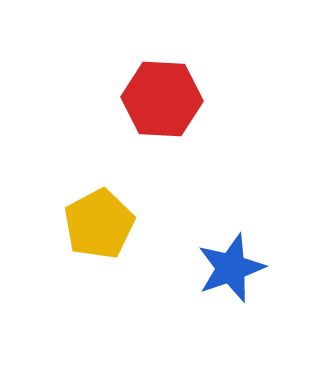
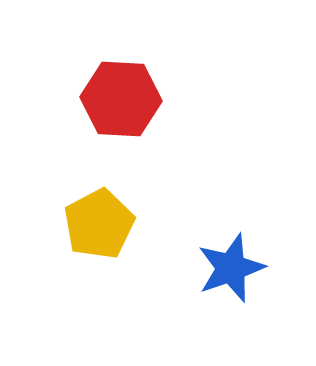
red hexagon: moved 41 px left
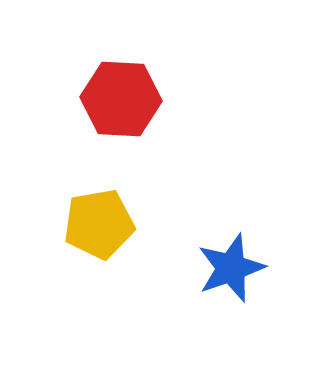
yellow pentagon: rotated 18 degrees clockwise
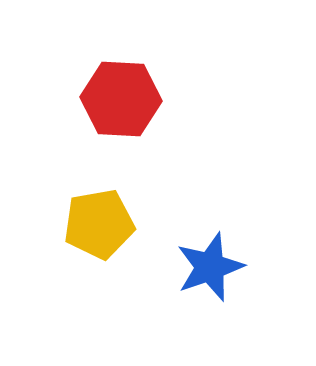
blue star: moved 21 px left, 1 px up
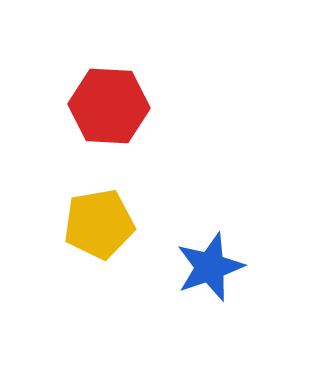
red hexagon: moved 12 px left, 7 px down
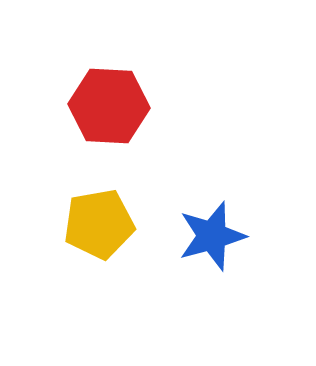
blue star: moved 2 px right, 31 px up; rotated 4 degrees clockwise
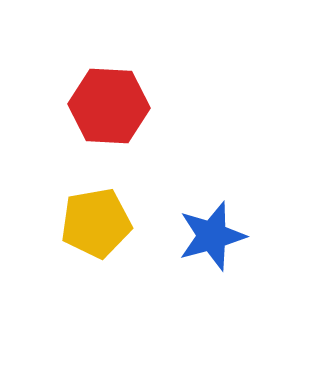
yellow pentagon: moved 3 px left, 1 px up
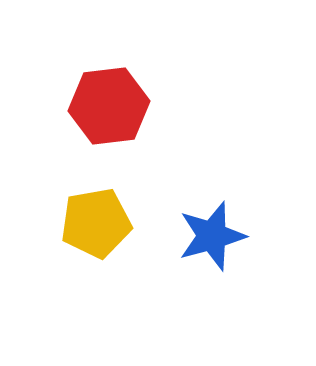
red hexagon: rotated 10 degrees counterclockwise
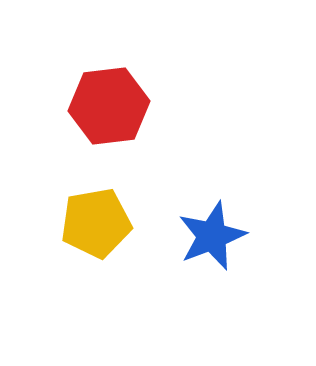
blue star: rotated 6 degrees counterclockwise
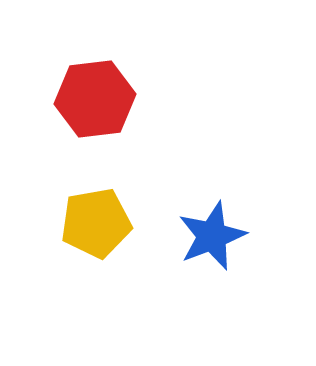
red hexagon: moved 14 px left, 7 px up
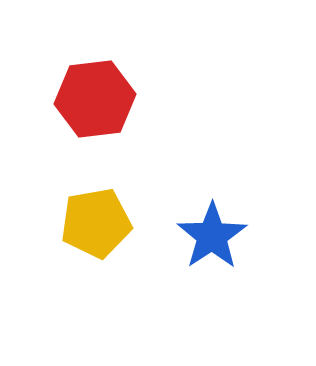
blue star: rotated 12 degrees counterclockwise
